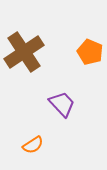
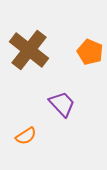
brown cross: moved 5 px right, 2 px up; rotated 18 degrees counterclockwise
orange semicircle: moved 7 px left, 9 px up
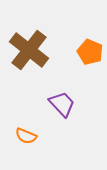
orange semicircle: rotated 55 degrees clockwise
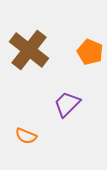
purple trapezoid: moved 5 px right; rotated 92 degrees counterclockwise
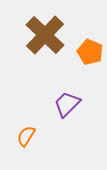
brown cross: moved 16 px right, 15 px up; rotated 6 degrees clockwise
orange semicircle: rotated 100 degrees clockwise
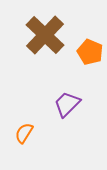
orange semicircle: moved 2 px left, 3 px up
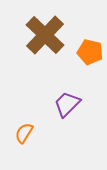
orange pentagon: rotated 10 degrees counterclockwise
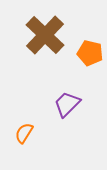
orange pentagon: moved 1 px down
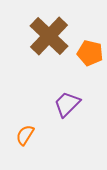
brown cross: moved 4 px right, 1 px down
orange semicircle: moved 1 px right, 2 px down
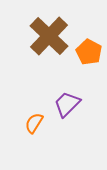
orange pentagon: moved 1 px left, 1 px up; rotated 15 degrees clockwise
orange semicircle: moved 9 px right, 12 px up
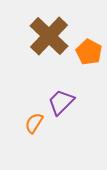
purple trapezoid: moved 6 px left, 2 px up
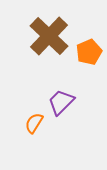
orange pentagon: rotated 20 degrees clockwise
